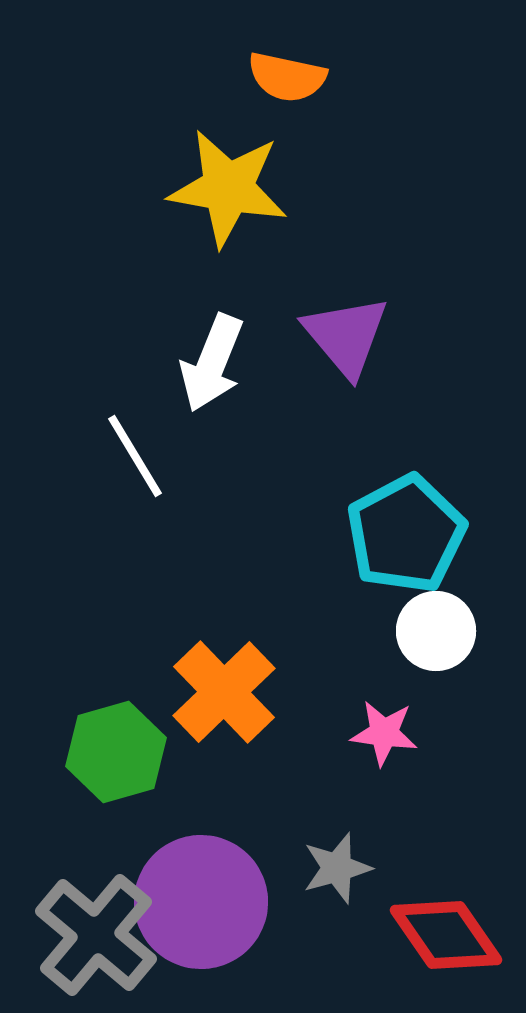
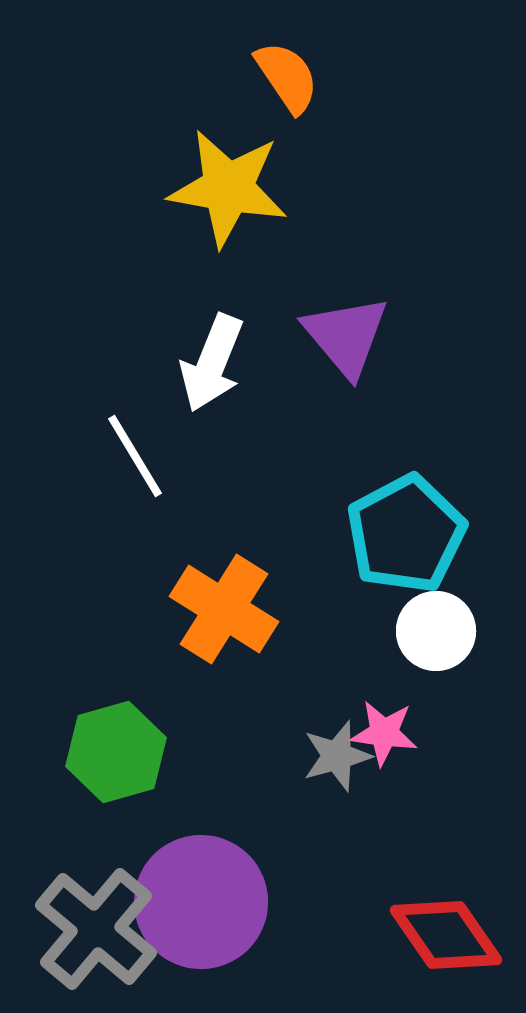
orange semicircle: rotated 136 degrees counterclockwise
orange cross: moved 83 px up; rotated 14 degrees counterclockwise
gray star: moved 112 px up
gray cross: moved 6 px up
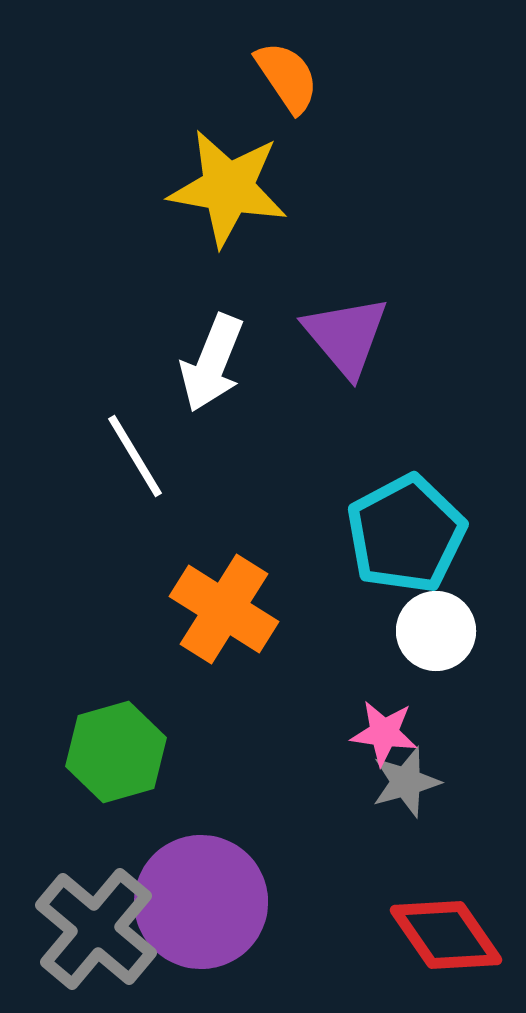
gray star: moved 69 px right, 26 px down
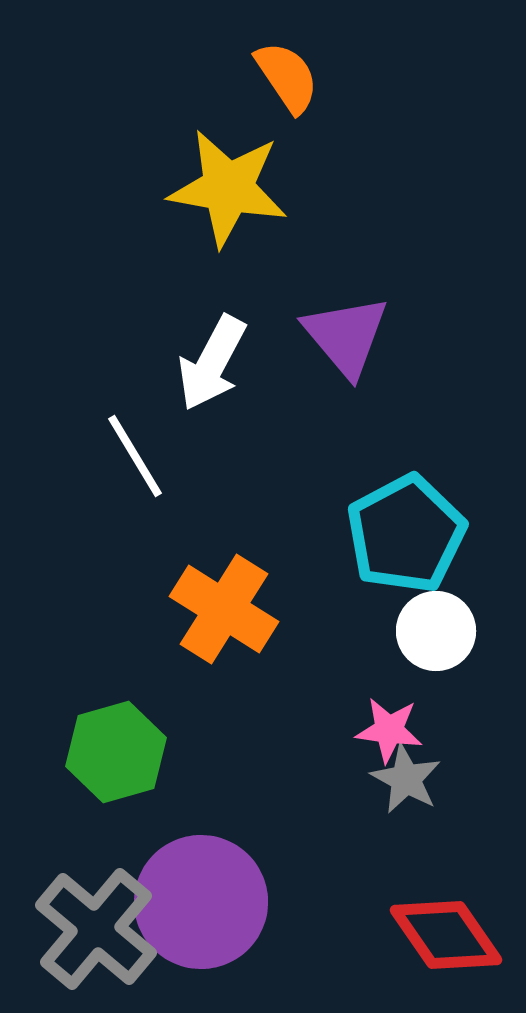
white arrow: rotated 6 degrees clockwise
pink star: moved 5 px right, 3 px up
gray star: moved 3 px up; rotated 28 degrees counterclockwise
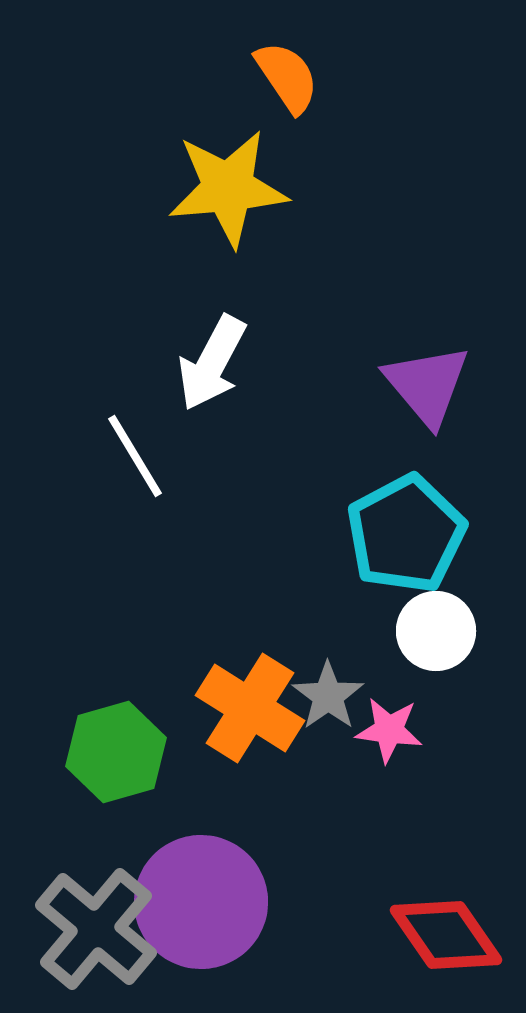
yellow star: rotated 15 degrees counterclockwise
purple triangle: moved 81 px right, 49 px down
orange cross: moved 26 px right, 99 px down
gray star: moved 78 px left, 83 px up; rotated 8 degrees clockwise
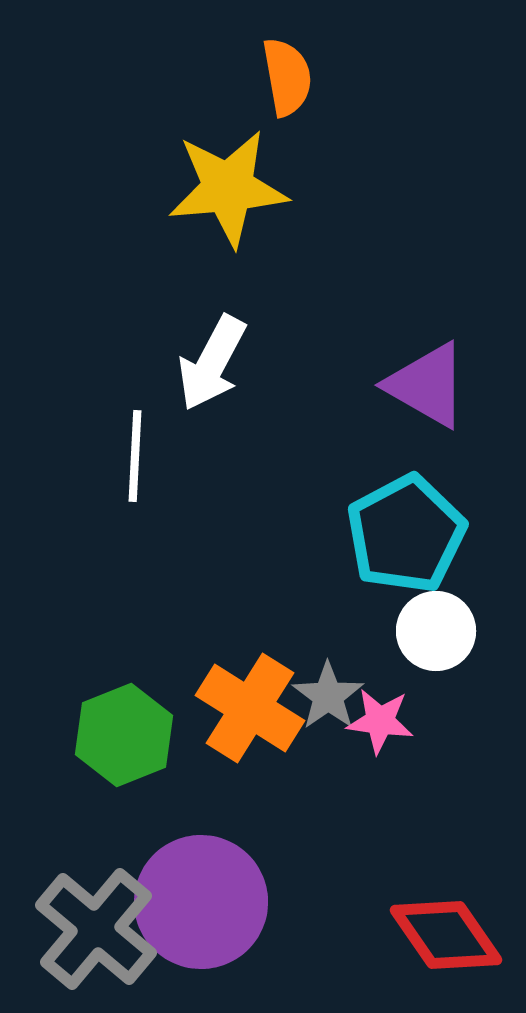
orange semicircle: rotated 24 degrees clockwise
purple triangle: rotated 20 degrees counterclockwise
white line: rotated 34 degrees clockwise
pink star: moved 9 px left, 9 px up
green hexagon: moved 8 px right, 17 px up; rotated 6 degrees counterclockwise
